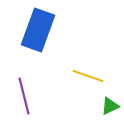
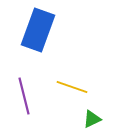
yellow line: moved 16 px left, 11 px down
green triangle: moved 18 px left, 13 px down
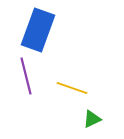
yellow line: moved 1 px down
purple line: moved 2 px right, 20 px up
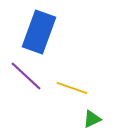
blue rectangle: moved 1 px right, 2 px down
purple line: rotated 33 degrees counterclockwise
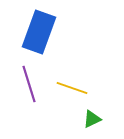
purple line: moved 3 px right, 8 px down; rotated 30 degrees clockwise
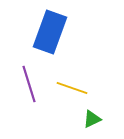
blue rectangle: moved 11 px right
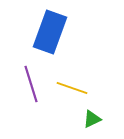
purple line: moved 2 px right
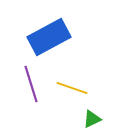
blue rectangle: moved 1 px left, 5 px down; rotated 42 degrees clockwise
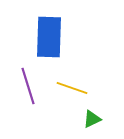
blue rectangle: rotated 60 degrees counterclockwise
purple line: moved 3 px left, 2 px down
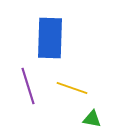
blue rectangle: moved 1 px right, 1 px down
green triangle: rotated 36 degrees clockwise
